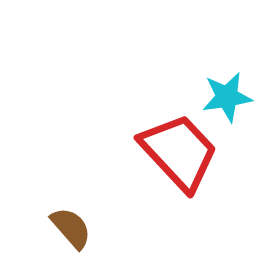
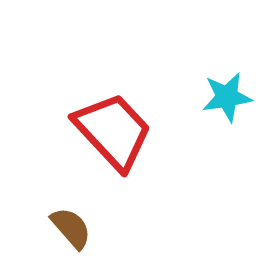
red trapezoid: moved 66 px left, 21 px up
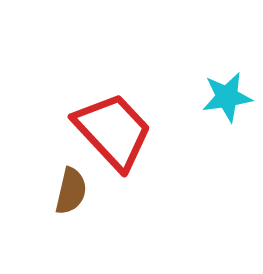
brown semicircle: moved 37 px up; rotated 54 degrees clockwise
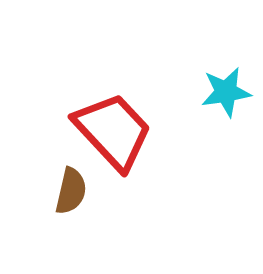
cyan star: moved 1 px left, 5 px up
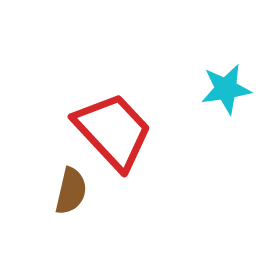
cyan star: moved 3 px up
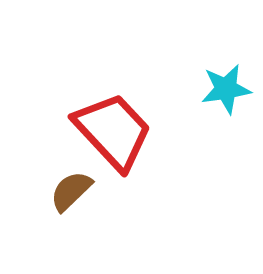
brown semicircle: rotated 147 degrees counterclockwise
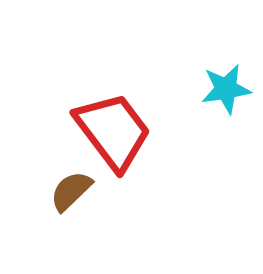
red trapezoid: rotated 6 degrees clockwise
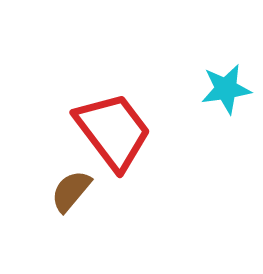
brown semicircle: rotated 6 degrees counterclockwise
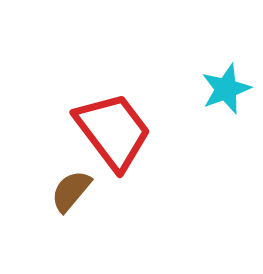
cyan star: rotated 12 degrees counterclockwise
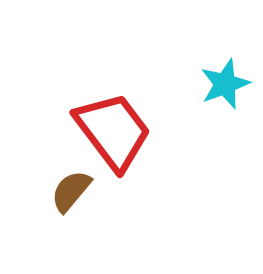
cyan star: moved 1 px left, 5 px up
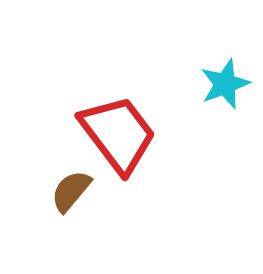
red trapezoid: moved 5 px right, 3 px down
